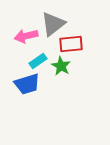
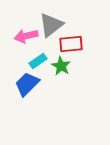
gray triangle: moved 2 px left, 1 px down
blue trapezoid: rotated 152 degrees clockwise
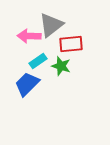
pink arrow: moved 3 px right; rotated 15 degrees clockwise
green star: rotated 12 degrees counterclockwise
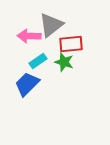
green star: moved 3 px right, 4 px up
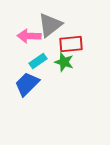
gray triangle: moved 1 px left
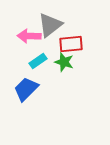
blue trapezoid: moved 1 px left, 5 px down
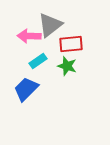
green star: moved 3 px right, 4 px down
